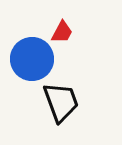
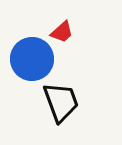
red trapezoid: rotated 20 degrees clockwise
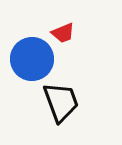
red trapezoid: moved 1 px right, 1 px down; rotated 20 degrees clockwise
